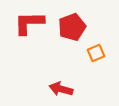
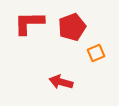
red arrow: moved 7 px up
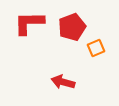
orange square: moved 5 px up
red arrow: moved 2 px right
